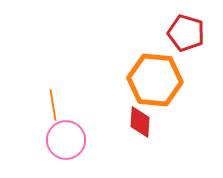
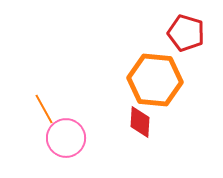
orange line: moved 9 px left, 4 px down; rotated 20 degrees counterclockwise
pink circle: moved 2 px up
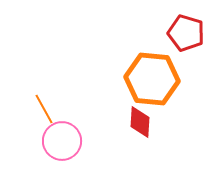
orange hexagon: moved 3 px left, 1 px up
pink circle: moved 4 px left, 3 px down
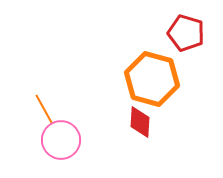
orange hexagon: rotated 10 degrees clockwise
pink circle: moved 1 px left, 1 px up
